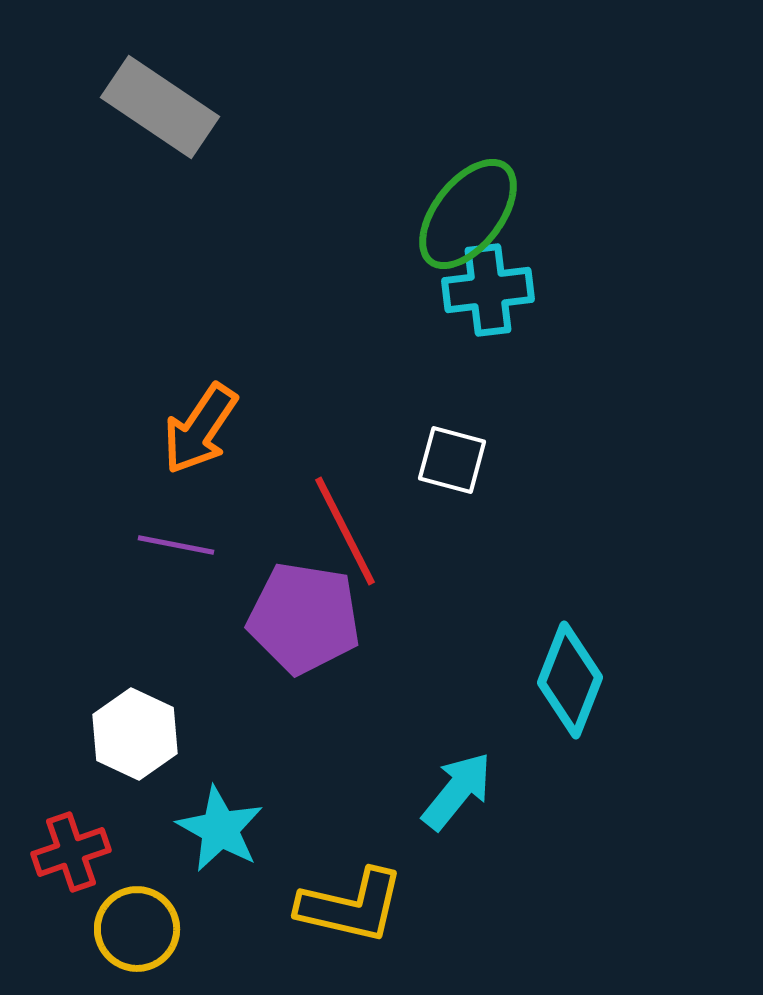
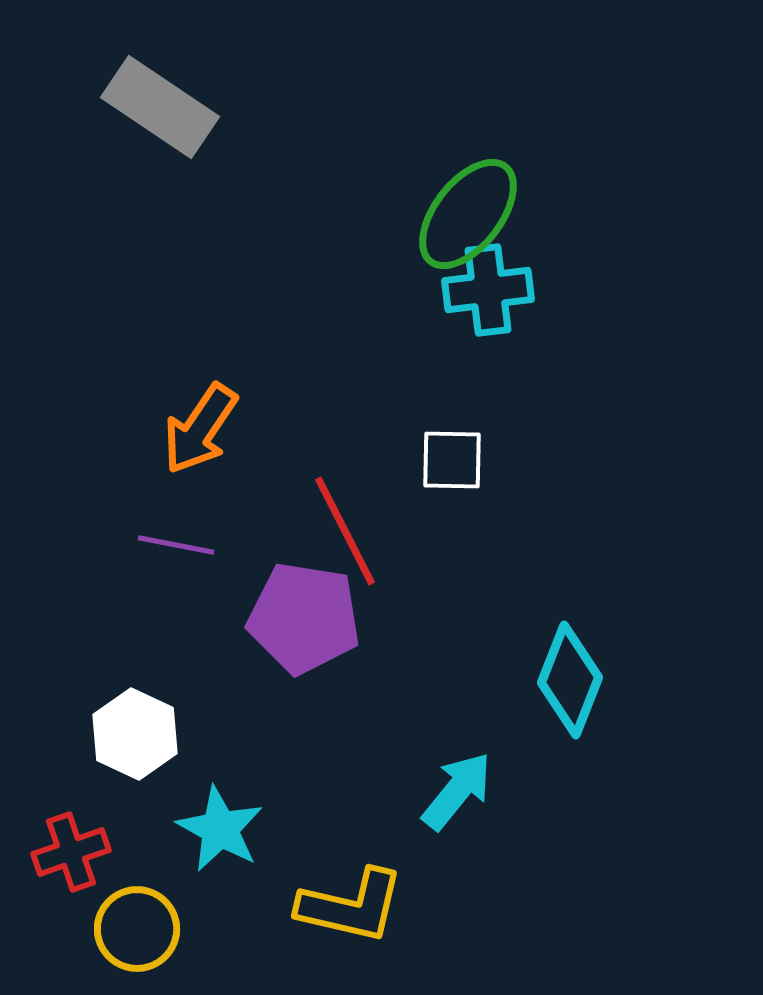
white square: rotated 14 degrees counterclockwise
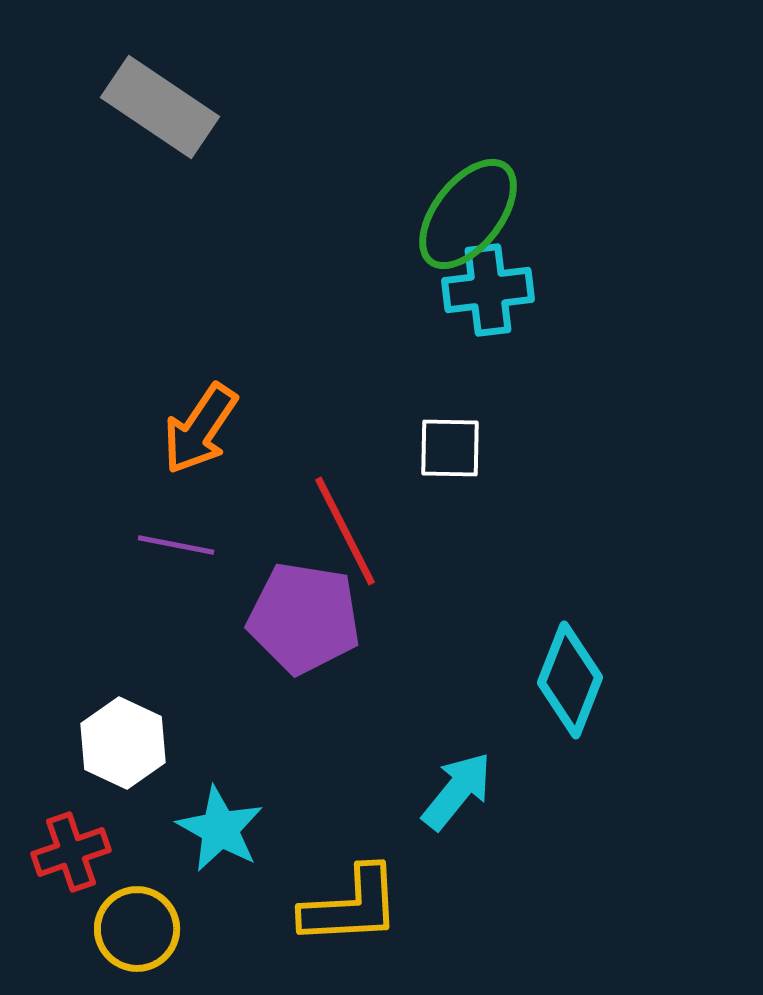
white square: moved 2 px left, 12 px up
white hexagon: moved 12 px left, 9 px down
yellow L-shape: rotated 16 degrees counterclockwise
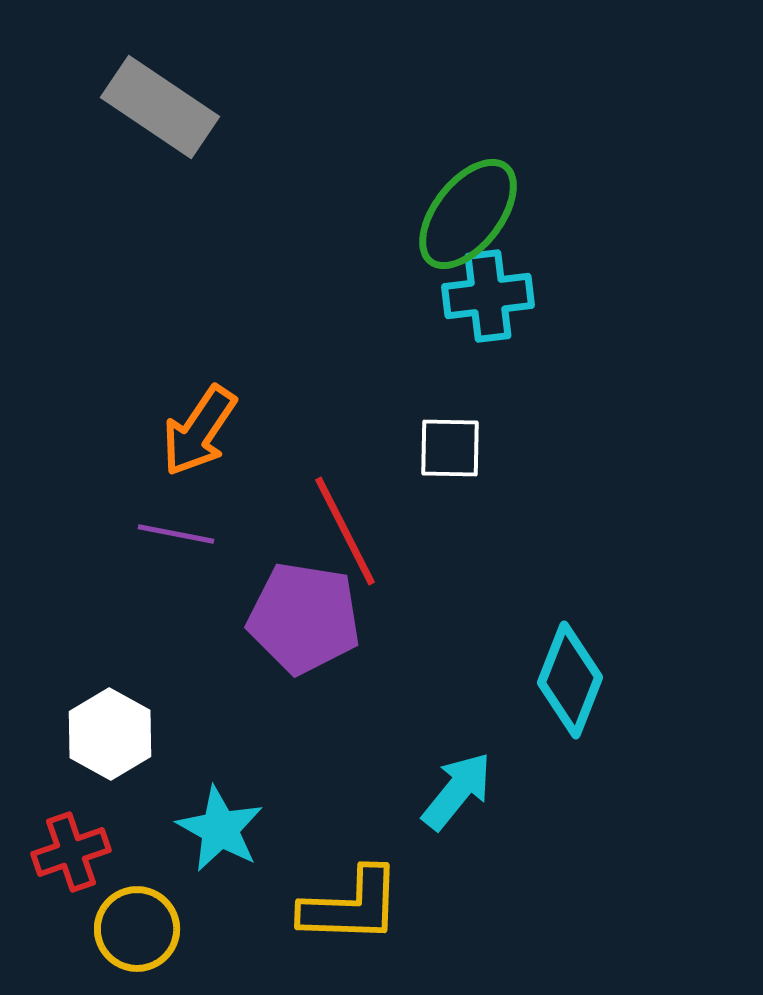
cyan cross: moved 6 px down
orange arrow: moved 1 px left, 2 px down
purple line: moved 11 px up
white hexagon: moved 13 px left, 9 px up; rotated 4 degrees clockwise
yellow L-shape: rotated 5 degrees clockwise
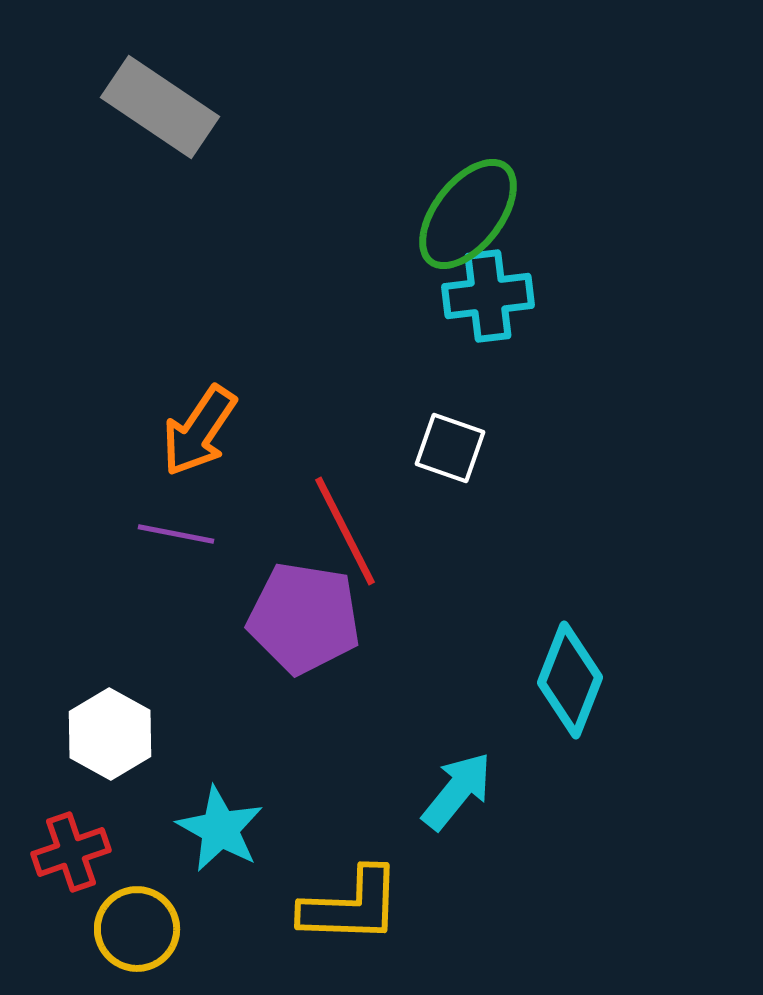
white square: rotated 18 degrees clockwise
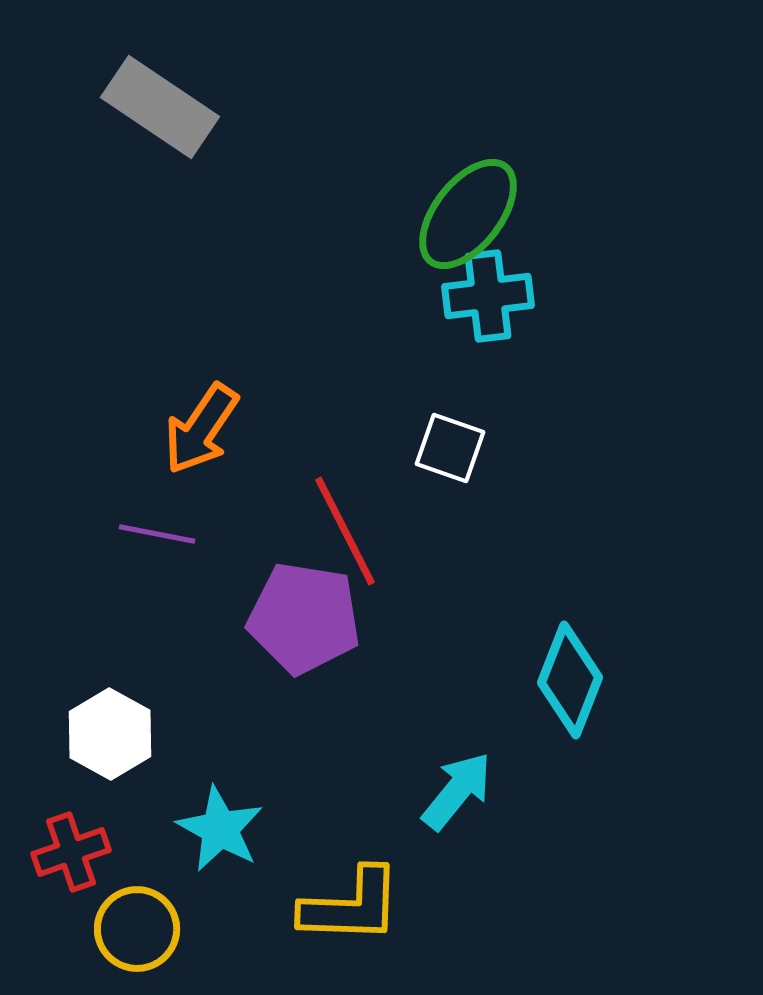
orange arrow: moved 2 px right, 2 px up
purple line: moved 19 px left
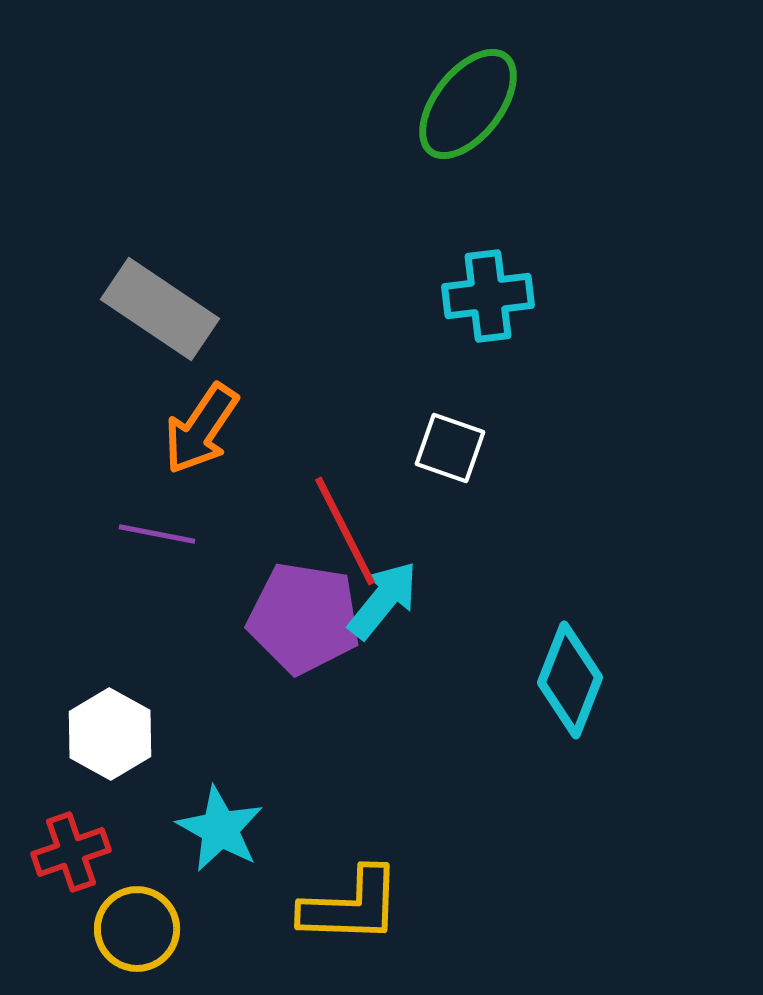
gray rectangle: moved 202 px down
green ellipse: moved 110 px up
cyan arrow: moved 74 px left, 191 px up
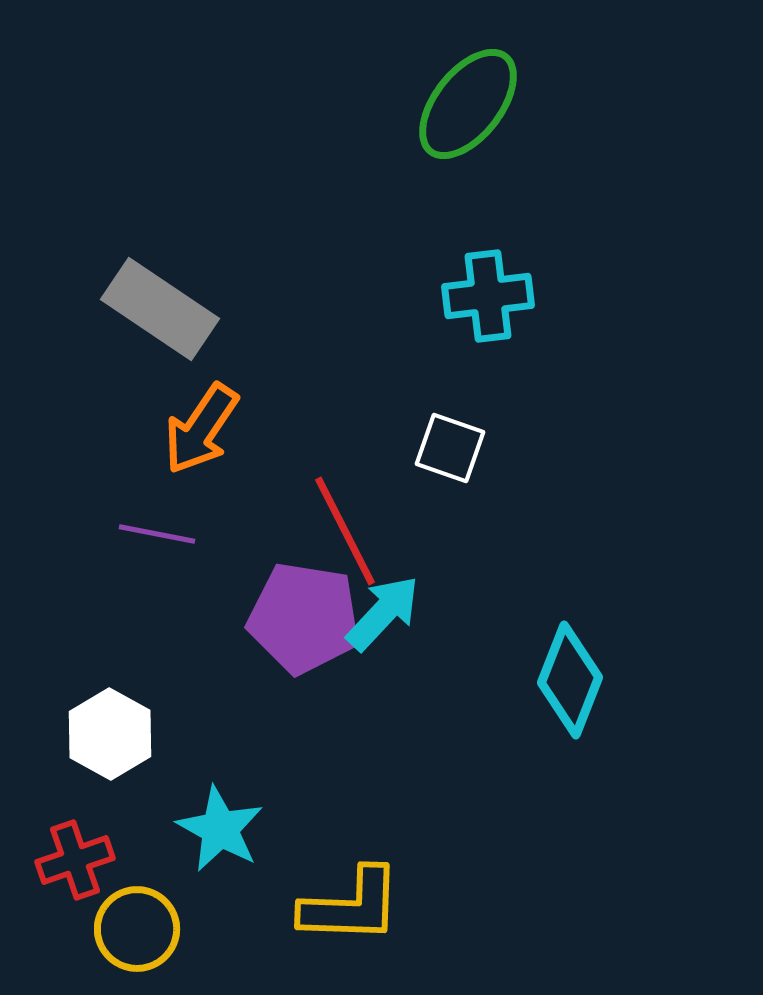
cyan arrow: moved 13 px down; rotated 4 degrees clockwise
red cross: moved 4 px right, 8 px down
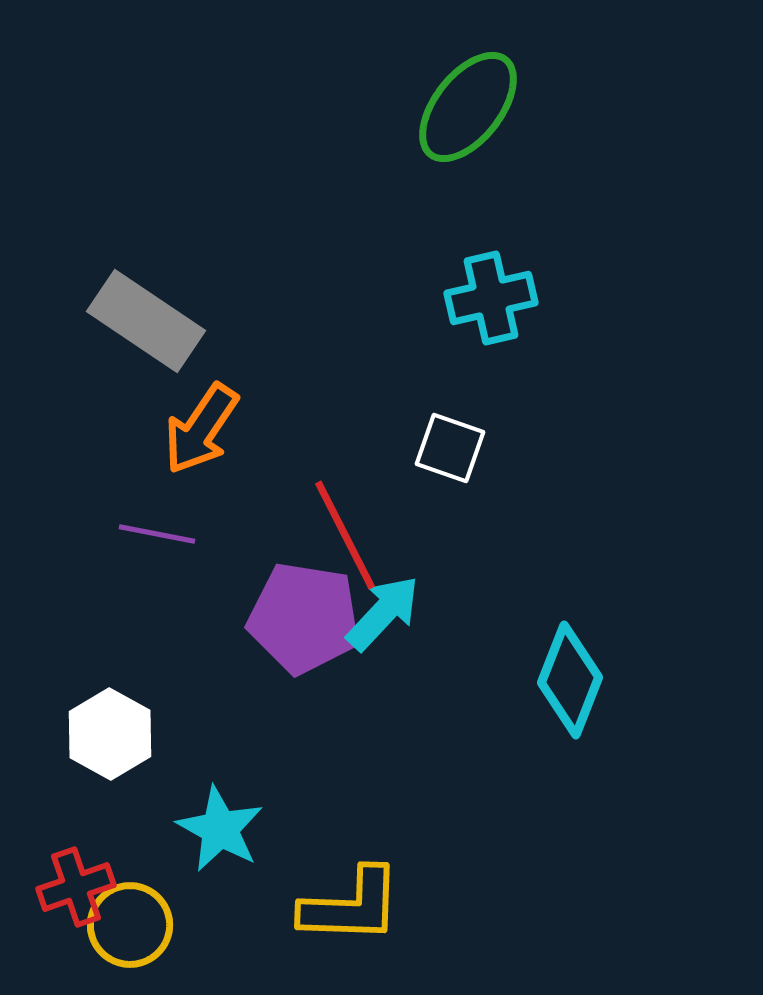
green ellipse: moved 3 px down
cyan cross: moved 3 px right, 2 px down; rotated 6 degrees counterclockwise
gray rectangle: moved 14 px left, 12 px down
red line: moved 4 px down
red cross: moved 1 px right, 27 px down
yellow circle: moved 7 px left, 4 px up
